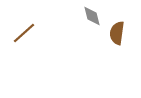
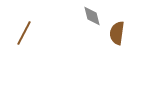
brown line: rotated 20 degrees counterclockwise
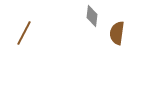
gray diamond: rotated 20 degrees clockwise
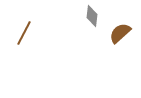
brown semicircle: moved 3 px right; rotated 40 degrees clockwise
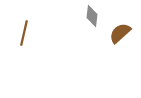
brown line: rotated 15 degrees counterclockwise
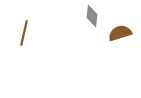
brown semicircle: rotated 25 degrees clockwise
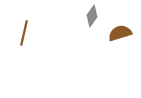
gray diamond: rotated 30 degrees clockwise
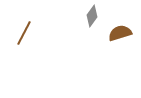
brown line: rotated 15 degrees clockwise
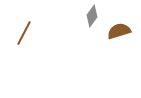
brown semicircle: moved 1 px left, 2 px up
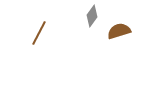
brown line: moved 15 px right
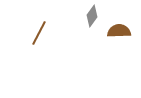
brown semicircle: rotated 15 degrees clockwise
